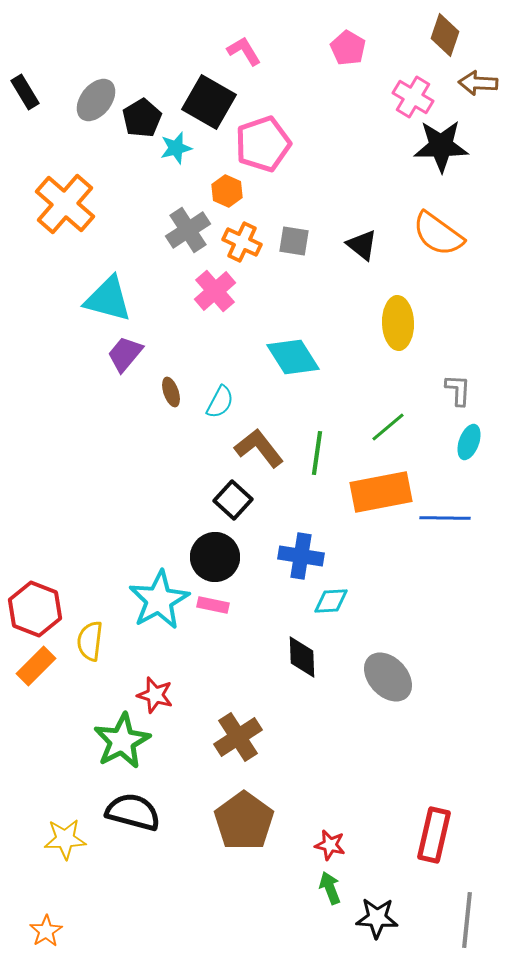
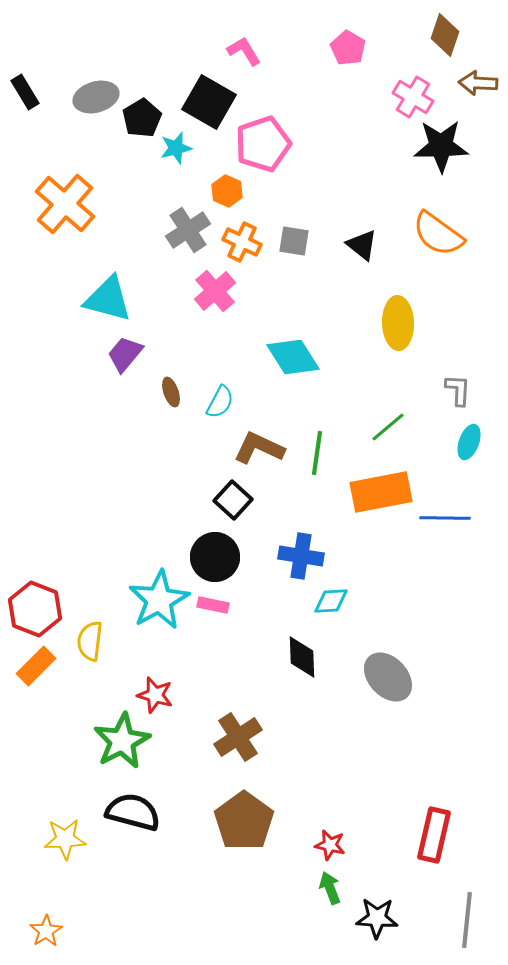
gray ellipse at (96, 100): moved 3 px up; rotated 36 degrees clockwise
brown L-shape at (259, 448): rotated 27 degrees counterclockwise
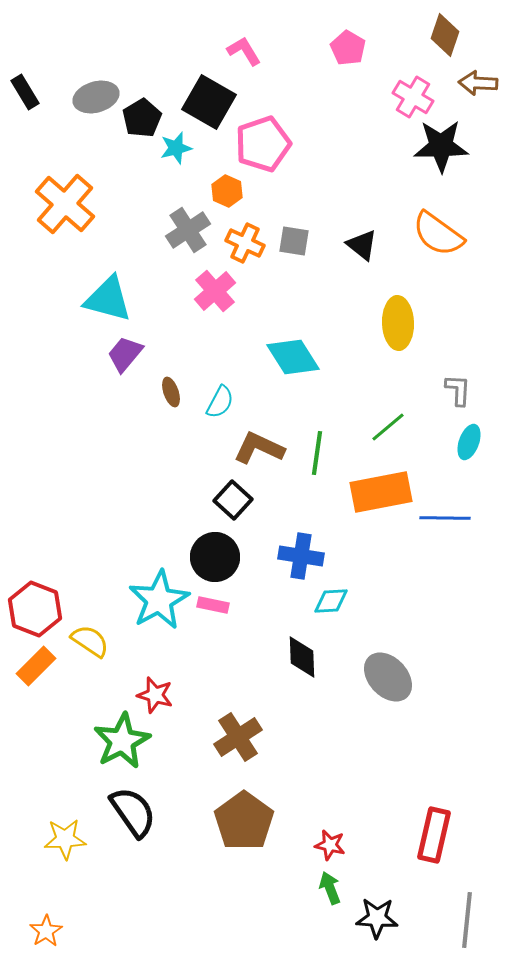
orange cross at (242, 242): moved 3 px right, 1 px down
yellow semicircle at (90, 641): rotated 117 degrees clockwise
black semicircle at (133, 812): rotated 40 degrees clockwise
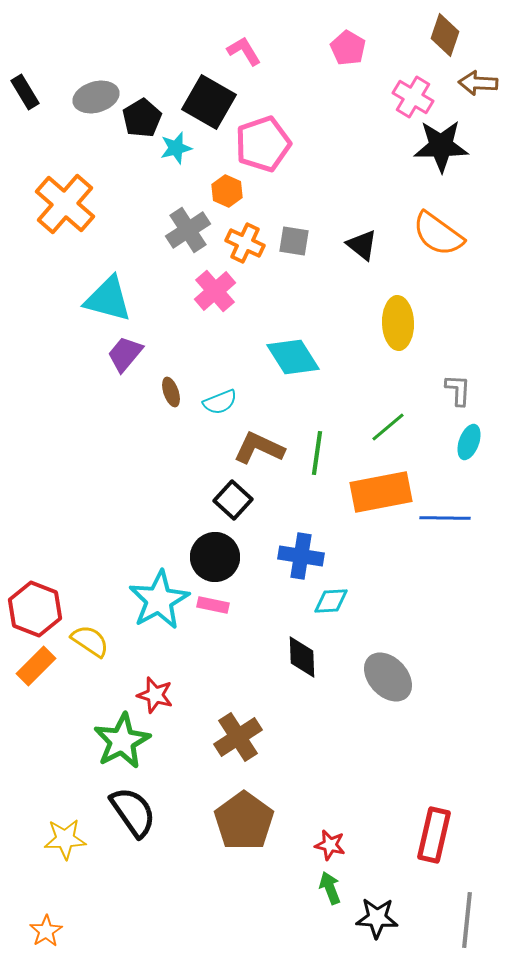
cyan semicircle at (220, 402): rotated 40 degrees clockwise
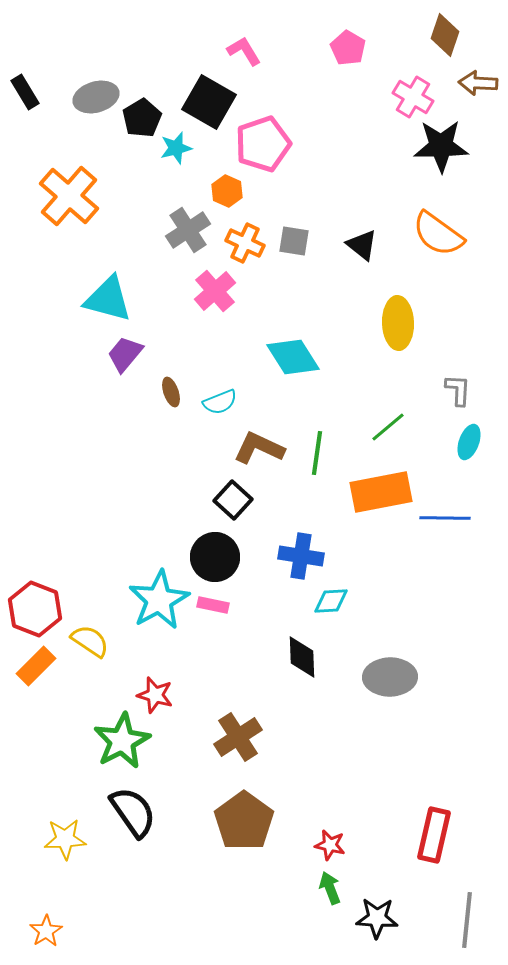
orange cross at (65, 204): moved 4 px right, 8 px up
gray ellipse at (388, 677): moved 2 px right; rotated 48 degrees counterclockwise
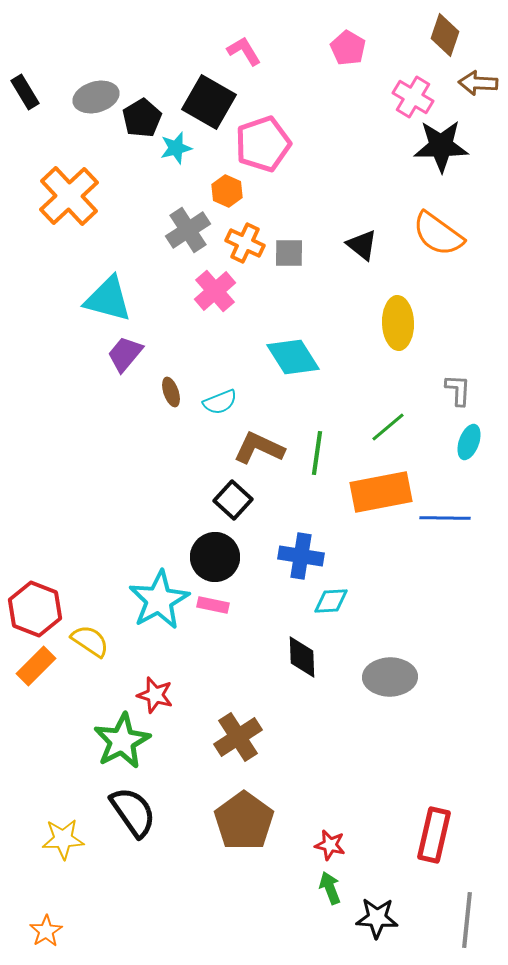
orange cross at (69, 196): rotated 6 degrees clockwise
gray square at (294, 241): moved 5 px left, 12 px down; rotated 8 degrees counterclockwise
yellow star at (65, 839): moved 2 px left
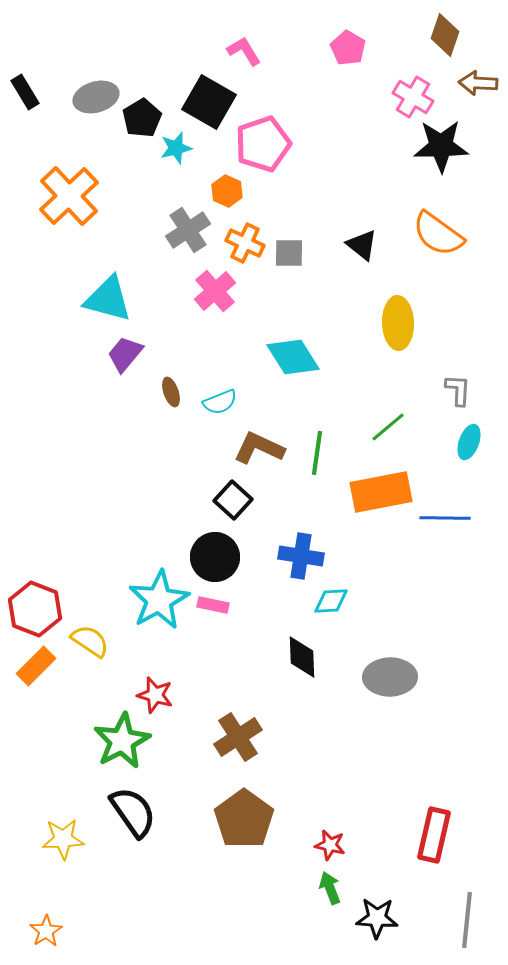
brown pentagon at (244, 821): moved 2 px up
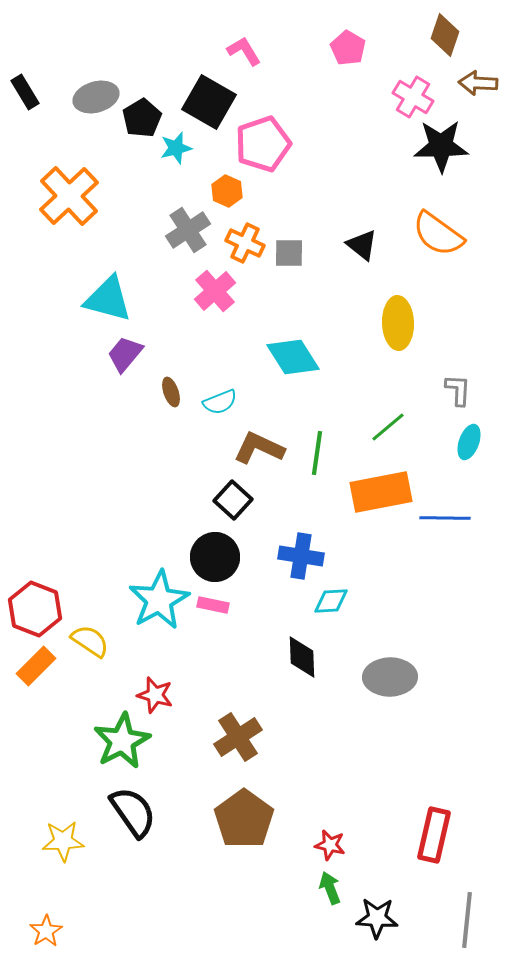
yellow star at (63, 839): moved 2 px down
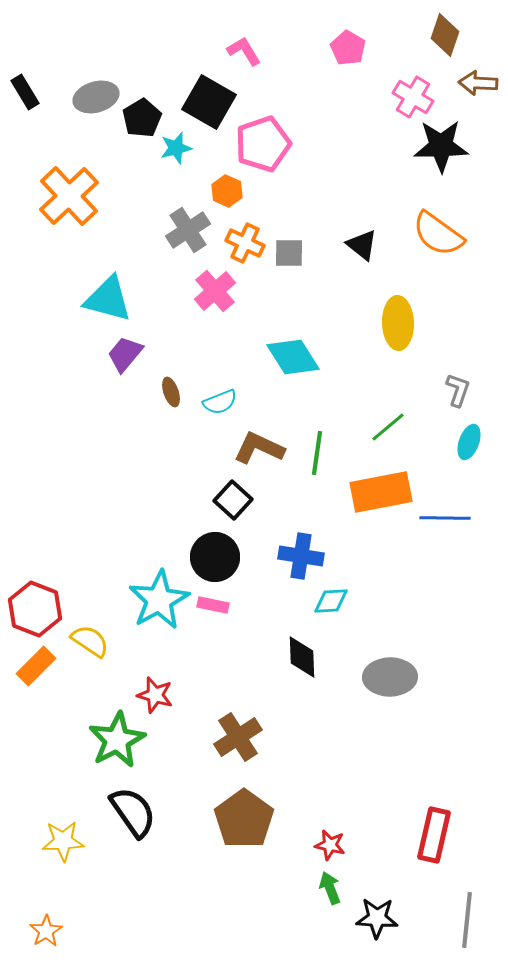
gray L-shape at (458, 390): rotated 16 degrees clockwise
green star at (122, 741): moved 5 px left, 1 px up
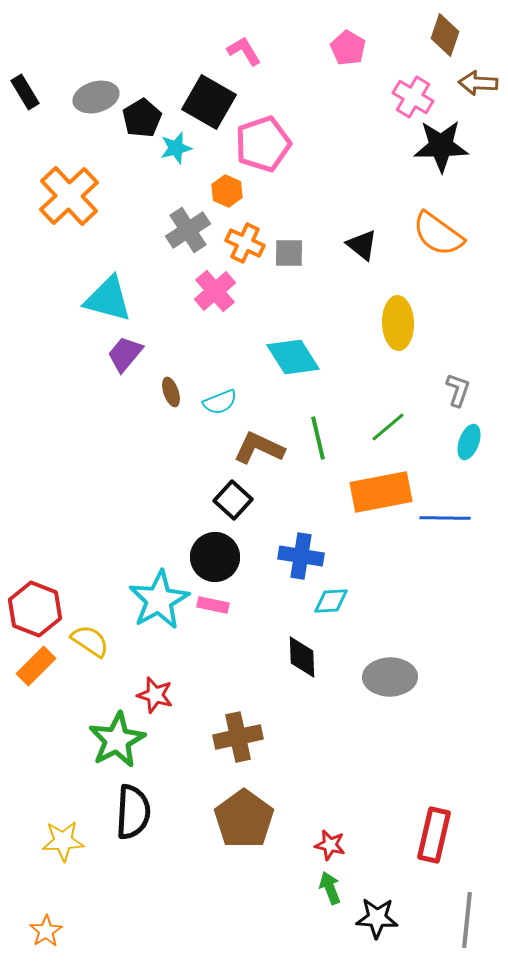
green line at (317, 453): moved 1 px right, 15 px up; rotated 21 degrees counterclockwise
brown cross at (238, 737): rotated 21 degrees clockwise
black semicircle at (133, 812): rotated 38 degrees clockwise
